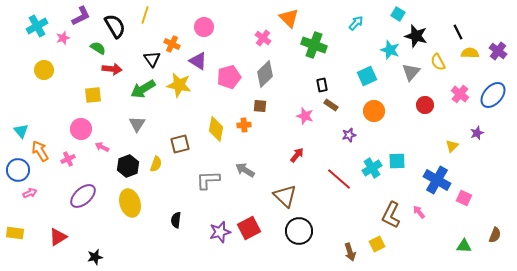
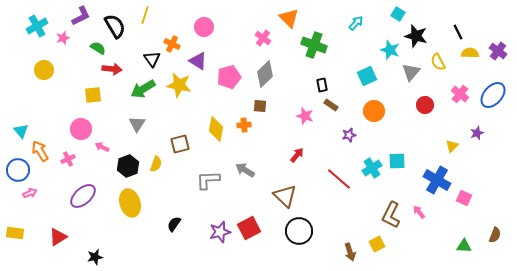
black semicircle at (176, 220): moved 2 px left, 4 px down; rotated 28 degrees clockwise
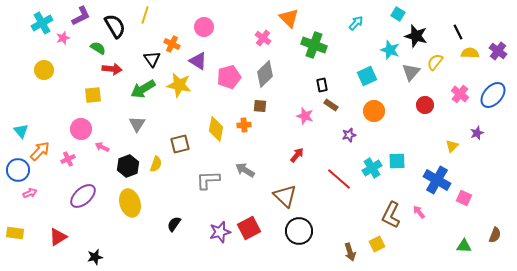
cyan cross at (37, 26): moved 5 px right, 3 px up
yellow semicircle at (438, 62): moved 3 px left; rotated 66 degrees clockwise
orange arrow at (40, 151): rotated 75 degrees clockwise
